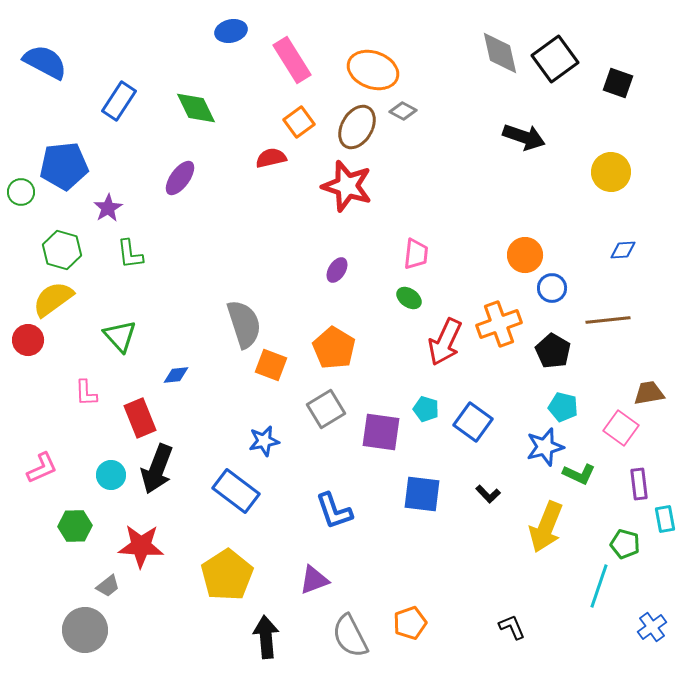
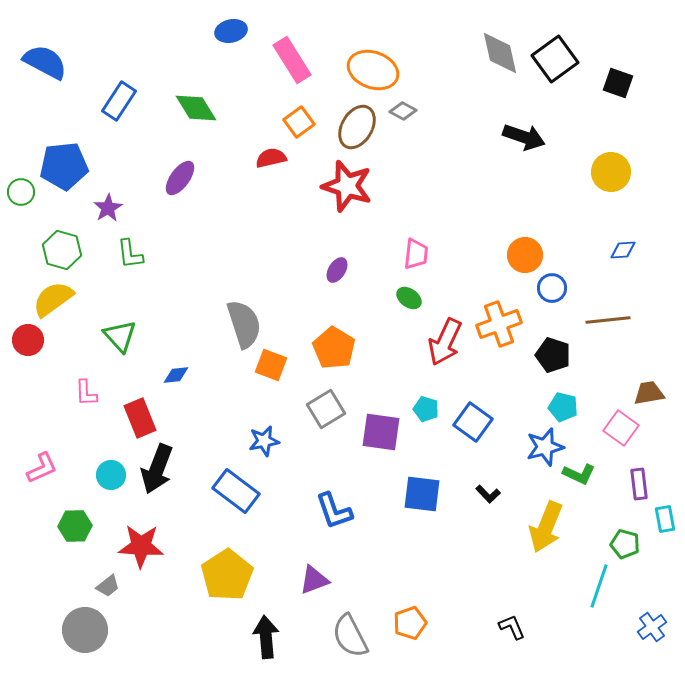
green diamond at (196, 108): rotated 6 degrees counterclockwise
black pentagon at (553, 351): moved 4 px down; rotated 12 degrees counterclockwise
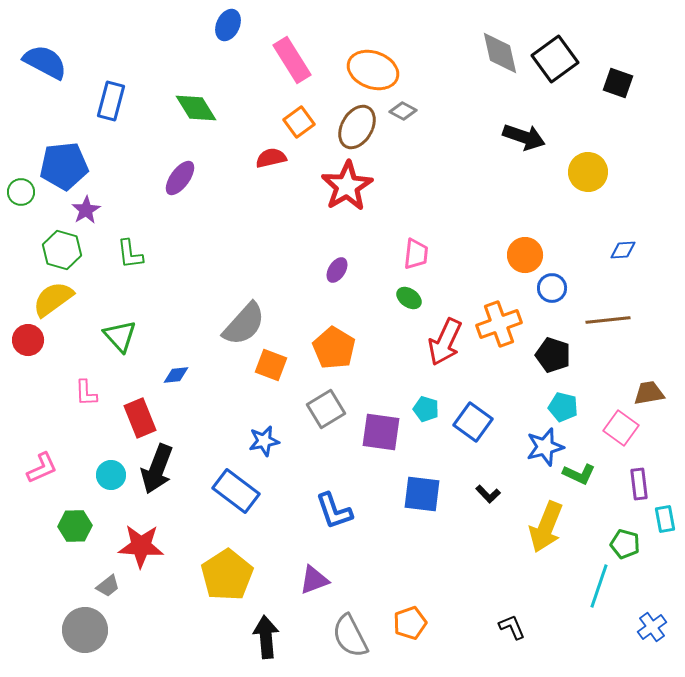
blue ellipse at (231, 31): moved 3 px left, 6 px up; rotated 52 degrees counterclockwise
blue rectangle at (119, 101): moved 8 px left; rotated 18 degrees counterclockwise
yellow circle at (611, 172): moved 23 px left
red star at (347, 186): rotated 24 degrees clockwise
purple star at (108, 208): moved 22 px left, 2 px down
gray semicircle at (244, 324): rotated 60 degrees clockwise
